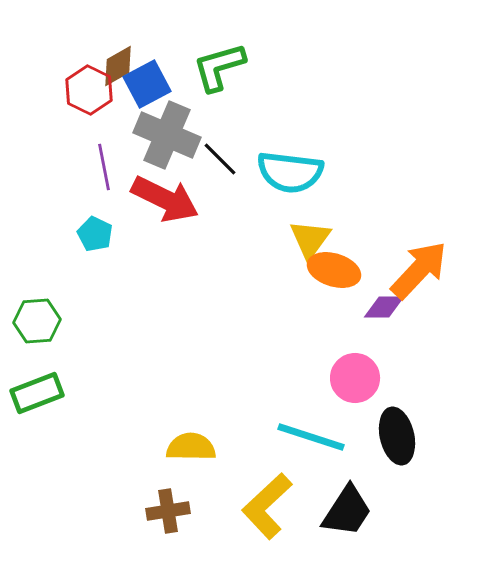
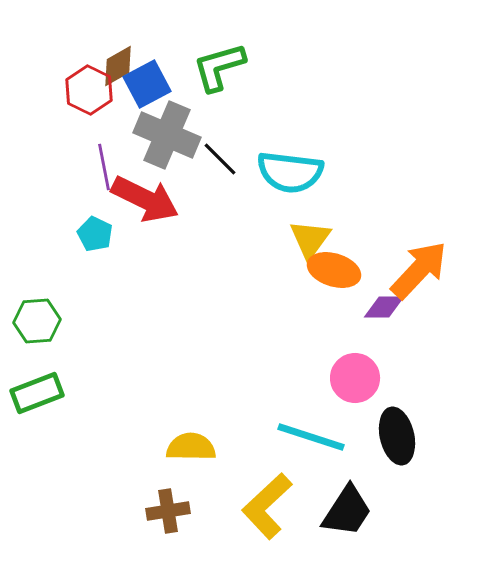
red arrow: moved 20 px left
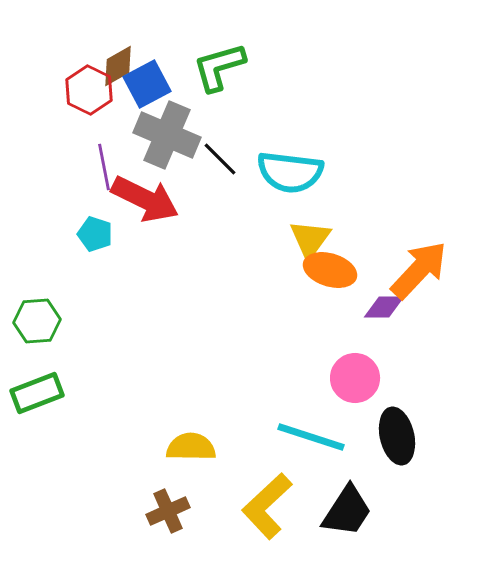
cyan pentagon: rotated 8 degrees counterclockwise
orange ellipse: moved 4 px left
brown cross: rotated 15 degrees counterclockwise
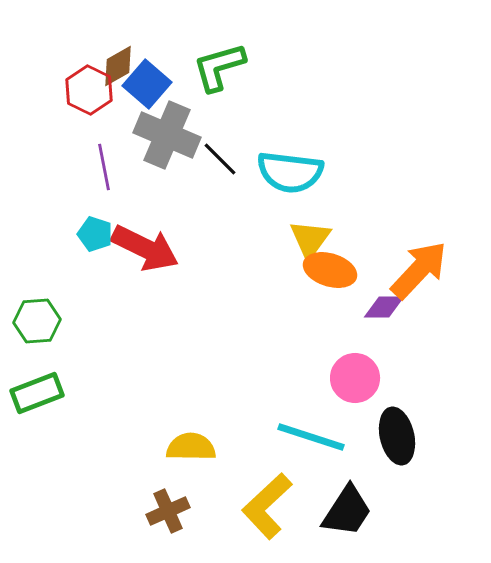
blue square: rotated 21 degrees counterclockwise
red arrow: moved 49 px down
